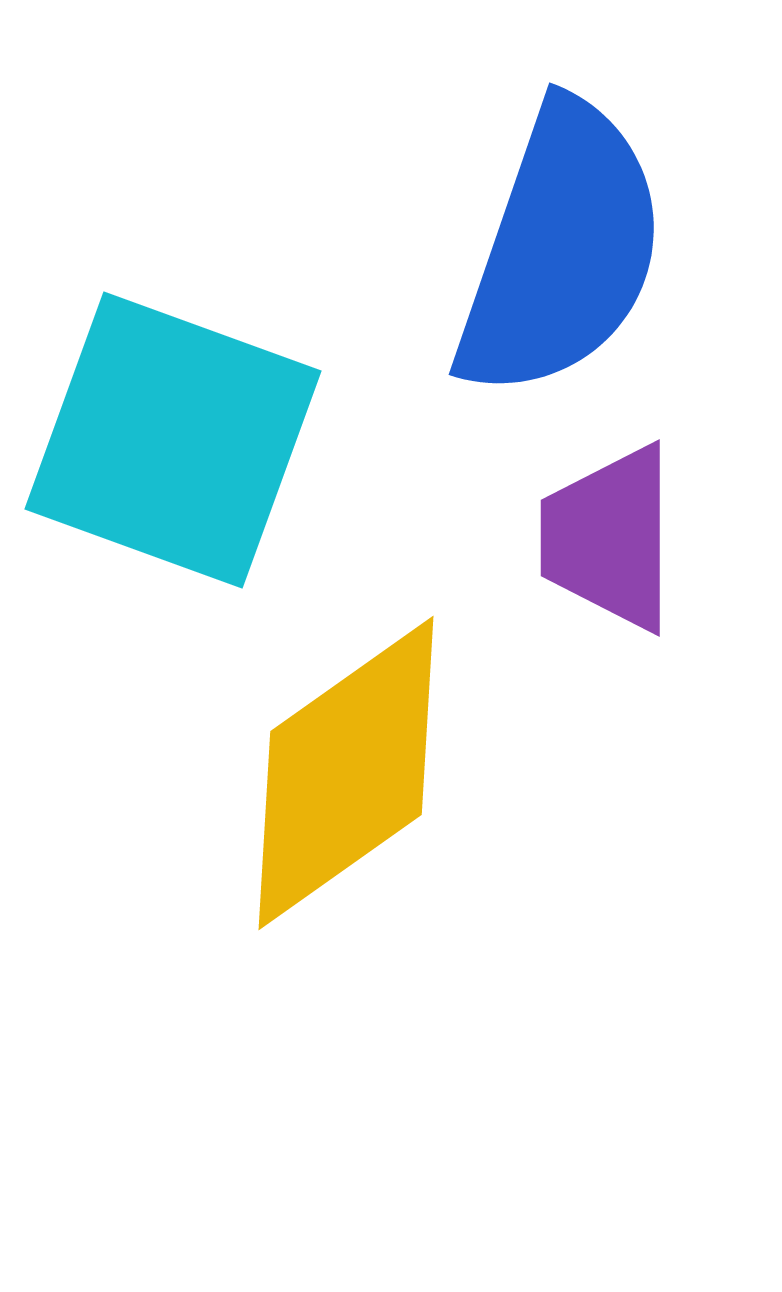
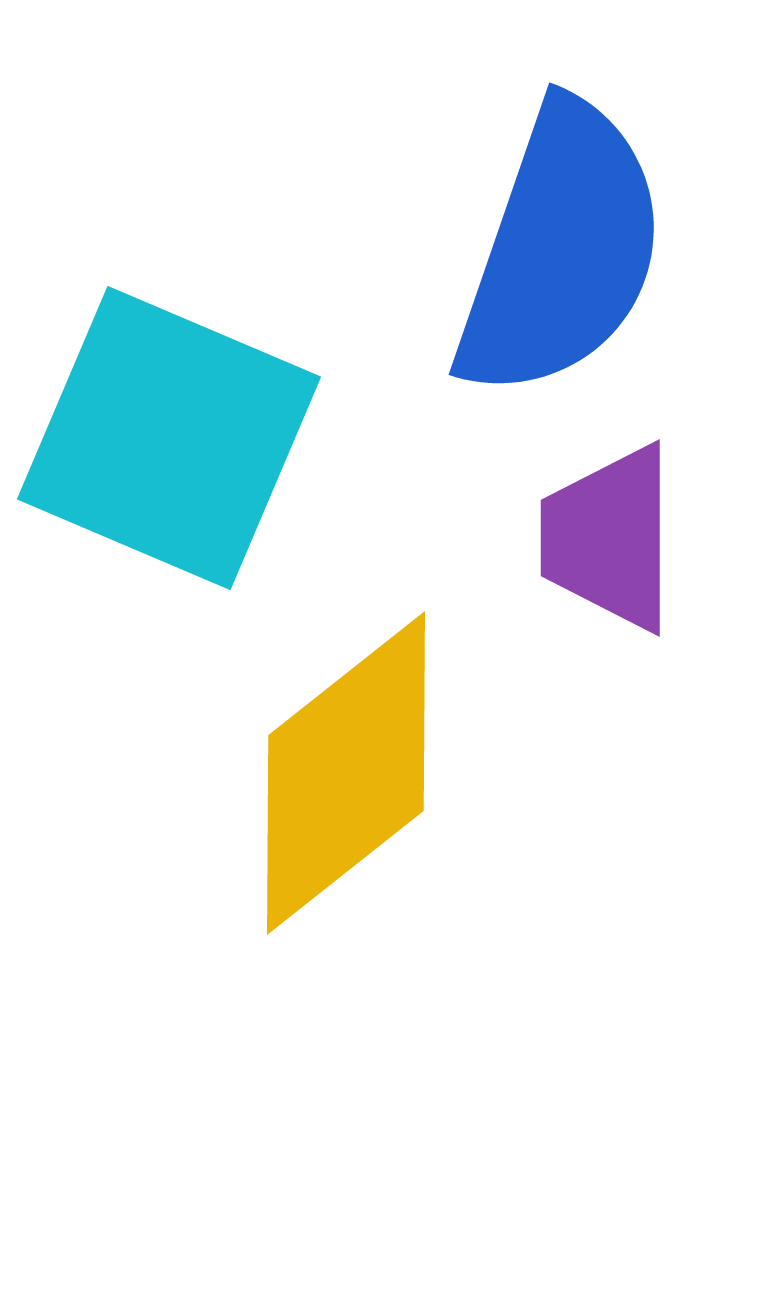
cyan square: moved 4 px left, 2 px up; rotated 3 degrees clockwise
yellow diamond: rotated 3 degrees counterclockwise
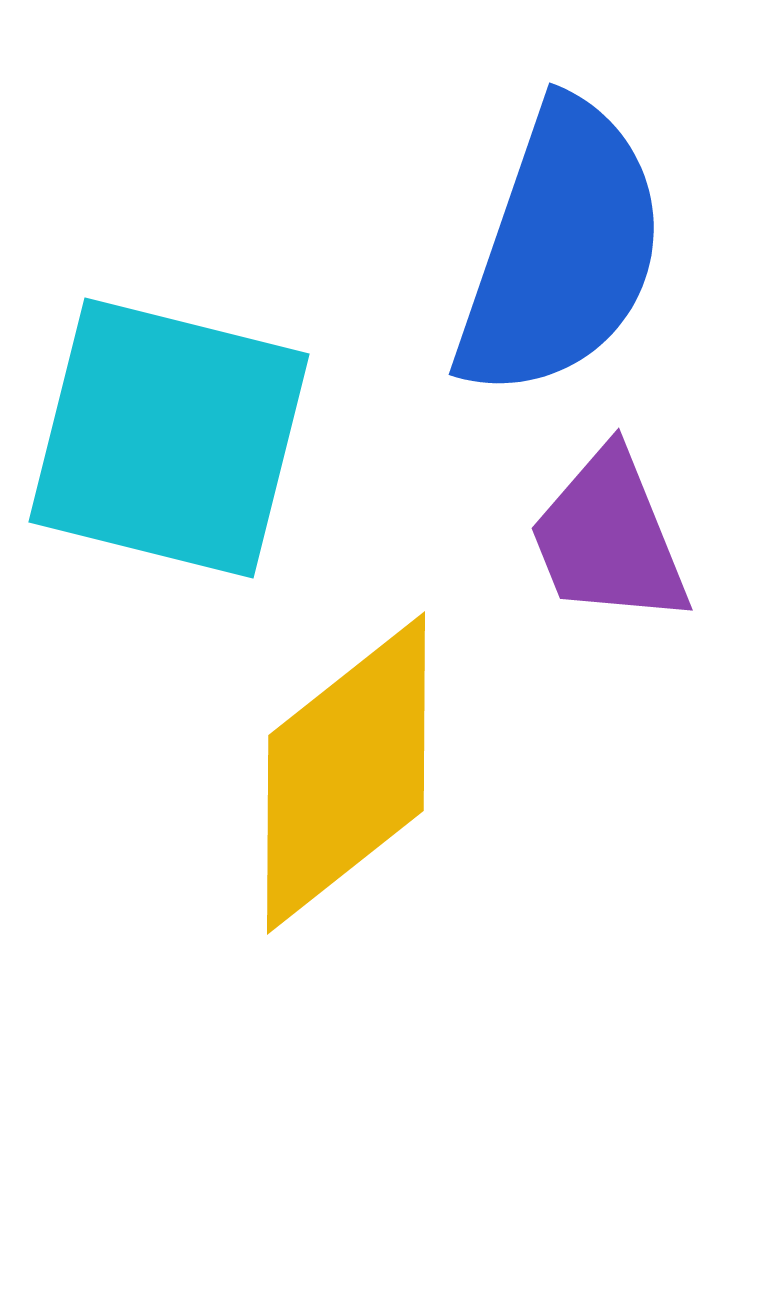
cyan square: rotated 9 degrees counterclockwise
purple trapezoid: rotated 22 degrees counterclockwise
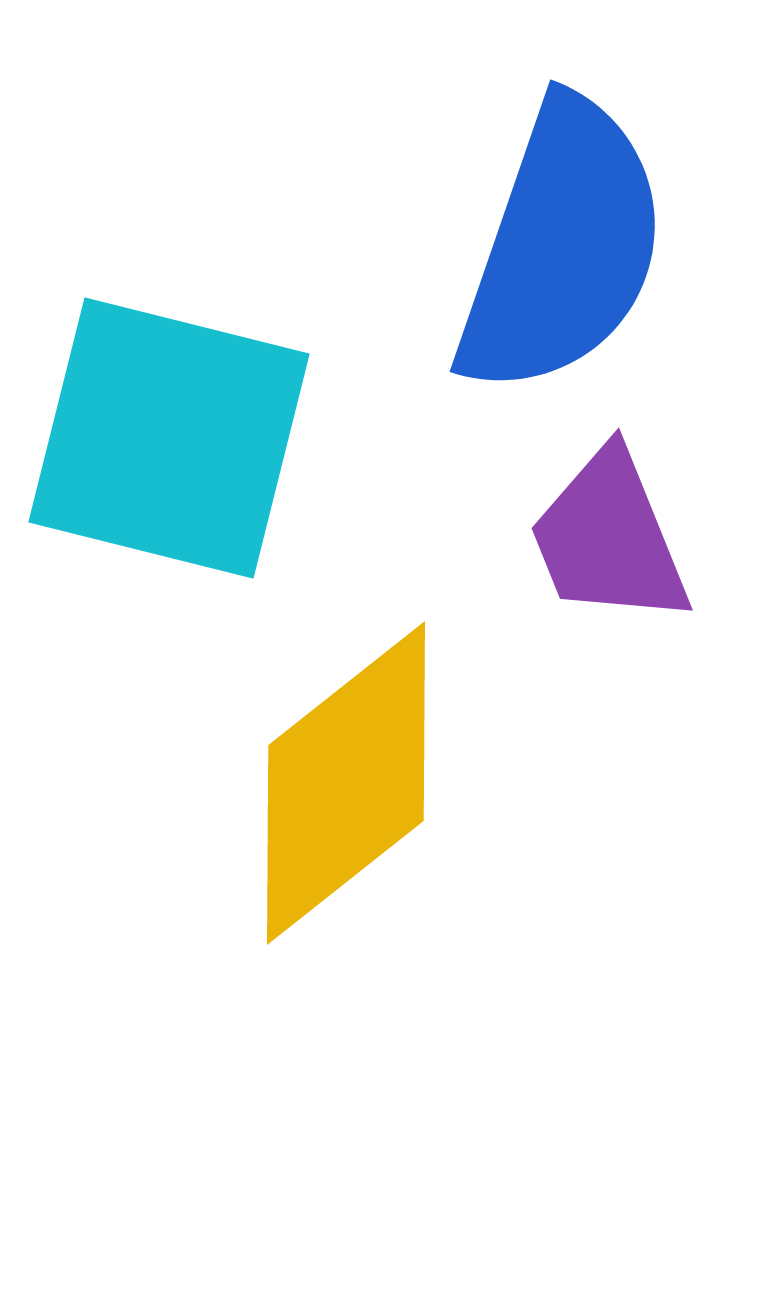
blue semicircle: moved 1 px right, 3 px up
yellow diamond: moved 10 px down
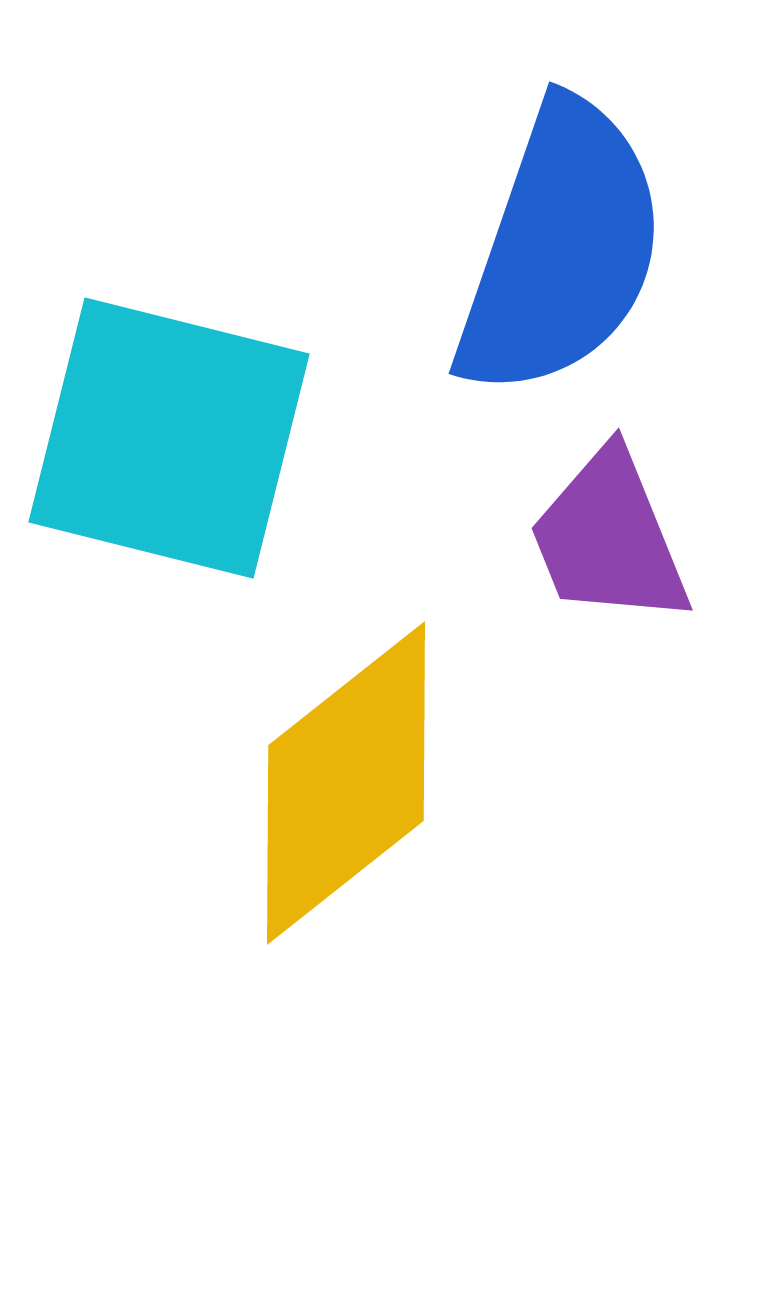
blue semicircle: moved 1 px left, 2 px down
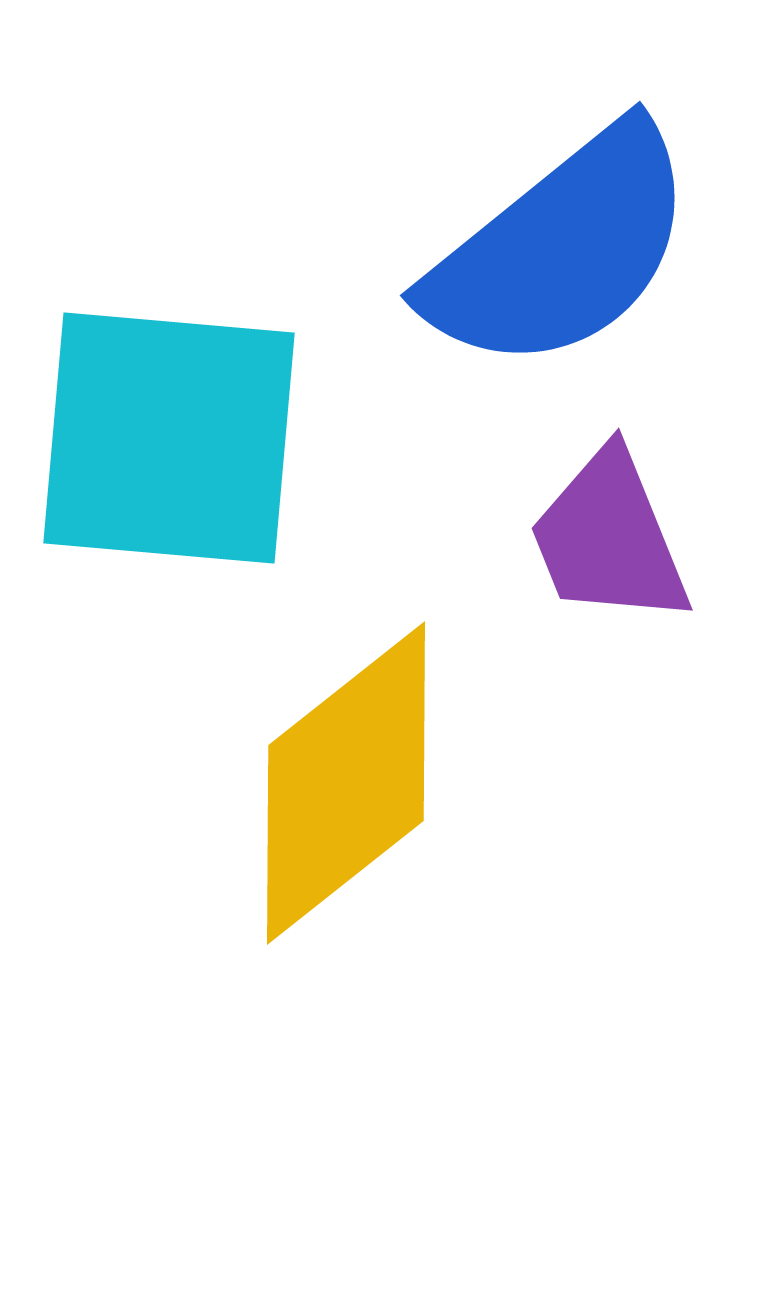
blue semicircle: rotated 32 degrees clockwise
cyan square: rotated 9 degrees counterclockwise
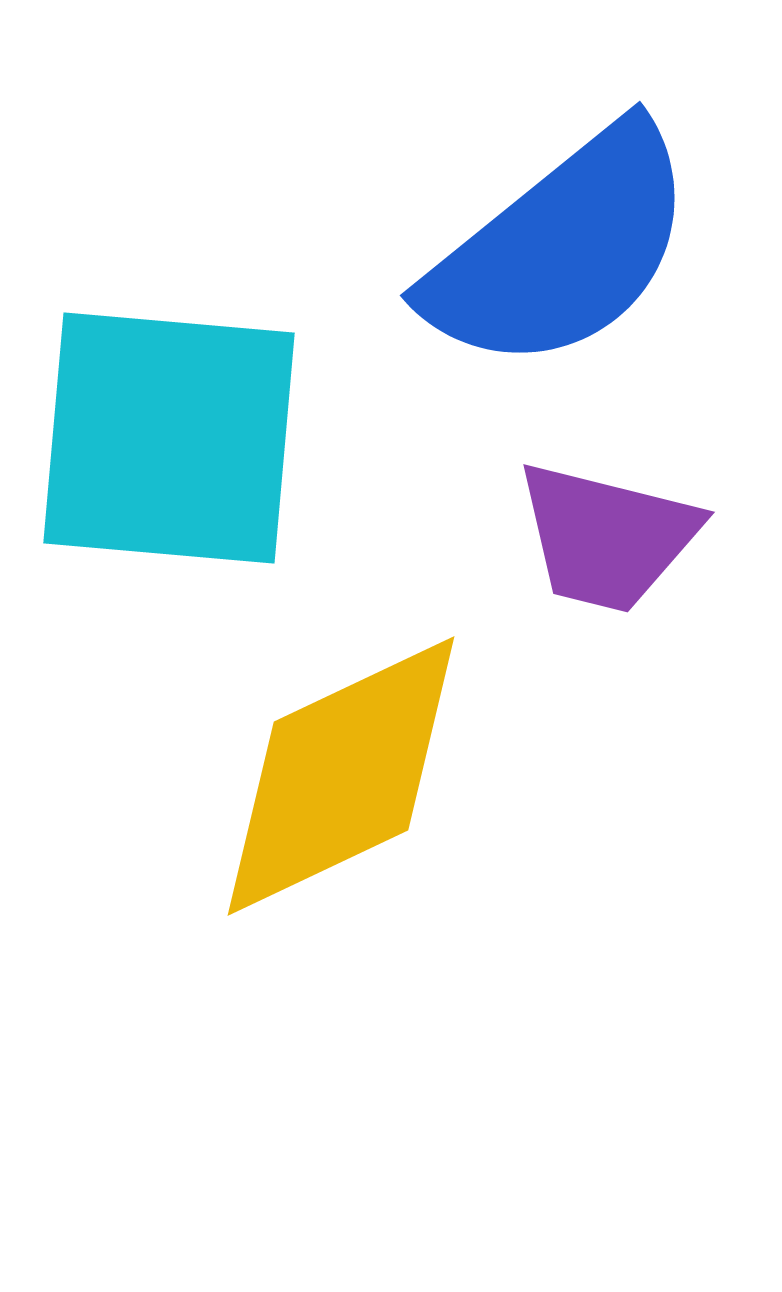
purple trapezoid: moved 2 px left, 1 px up; rotated 54 degrees counterclockwise
yellow diamond: moved 5 px left, 7 px up; rotated 13 degrees clockwise
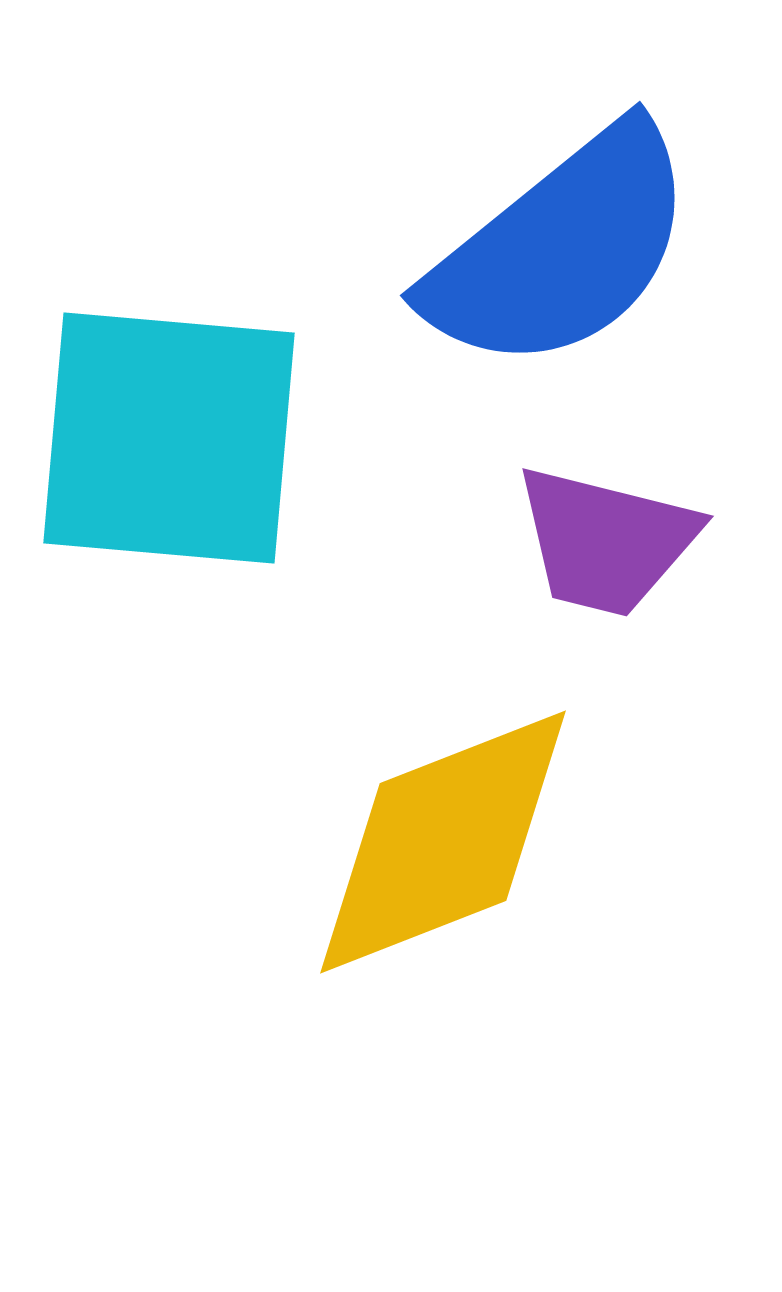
purple trapezoid: moved 1 px left, 4 px down
yellow diamond: moved 102 px right, 66 px down; rotated 4 degrees clockwise
